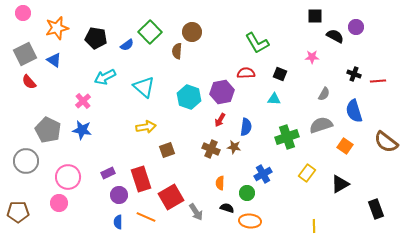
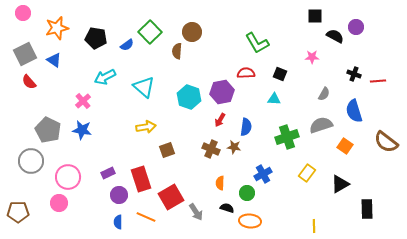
gray circle at (26, 161): moved 5 px right
black rectangle at (376, 209): moved 9 px left; rotated 18 degrees clockwise
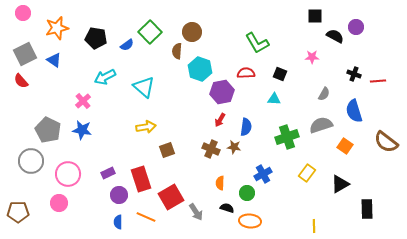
red semicircle at (29, 82): moved 8 px left, 1 px up
cyan hexagon at (189, 97): moved 11 px right, 28 px up
pink circle at (68, 177): moved 3 px up
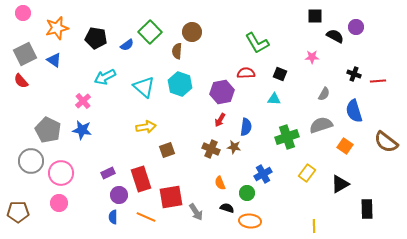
cyan hexagon at (200, 69): moved 20 px left, 15 px down
pink circle at (68, 174): moved 7 px left, 1 px up
orange semicircle at (220, 183): rotated 24 degrees counterclockwise
red square at (171, 197): rotated 20 degrees clockwise
blue semicircle at (118, 222): moved 5 px left, 5 px up
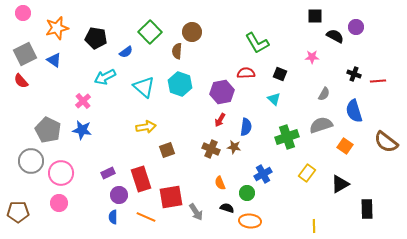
blue semicircle at (127, 45): moved 1 px left, 7 px down
cyan triangle at (274, 99): rotated 40 degrees clockwise
